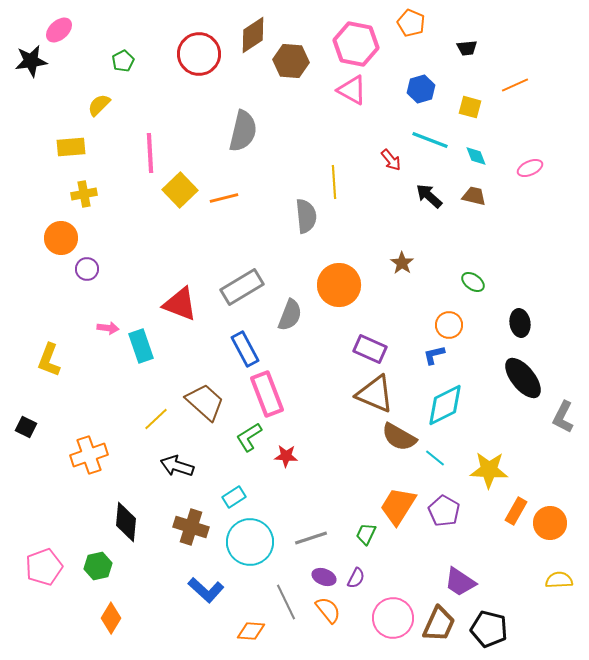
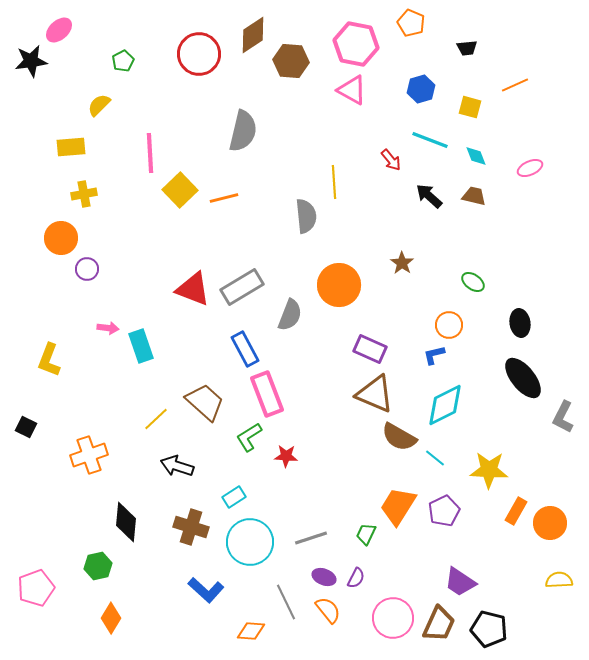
red triangle at (180, 304): moved 13 px right, 15 px up
purple pentagon at (444, 511): rotated 16 degrees clockwise
pink pentagon at (44, 567): moved 8 px left, 21 px down
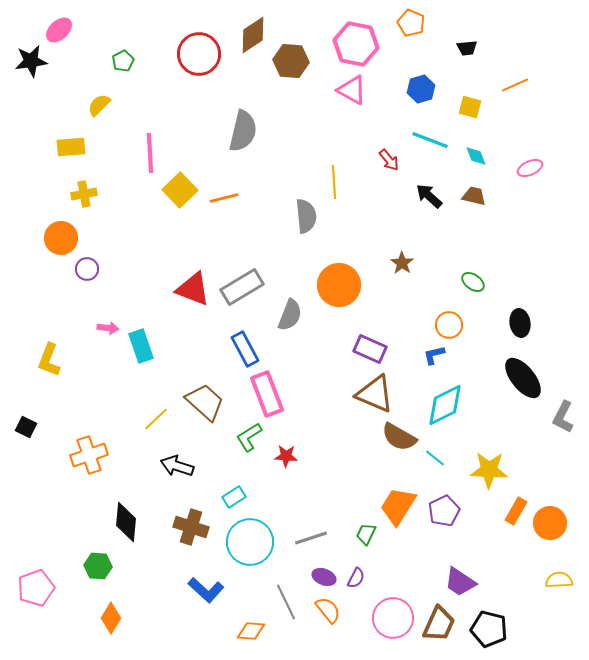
red arrow at (391, 160): moved 2 px left
green hexagon at (98, 566): rotated 16 degrees clockwise
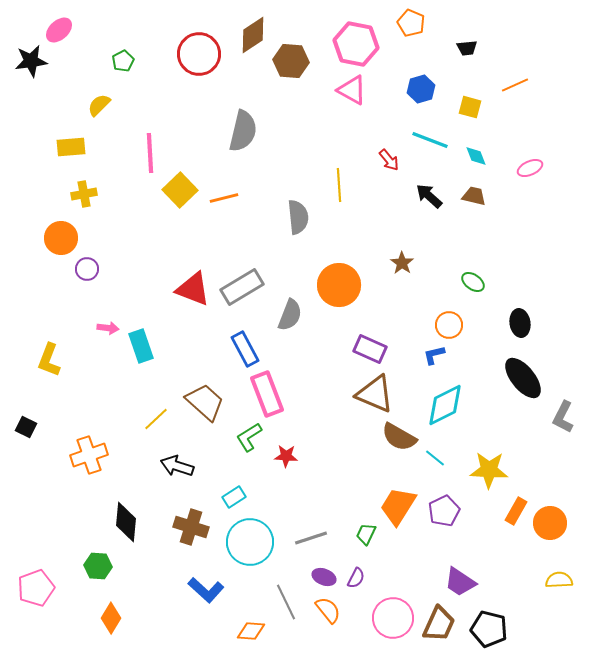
yellow line at (334, 182): moved 5 px right, 3 px down
gray semicircle at (306, 216): moved 8 px left, 1 px down
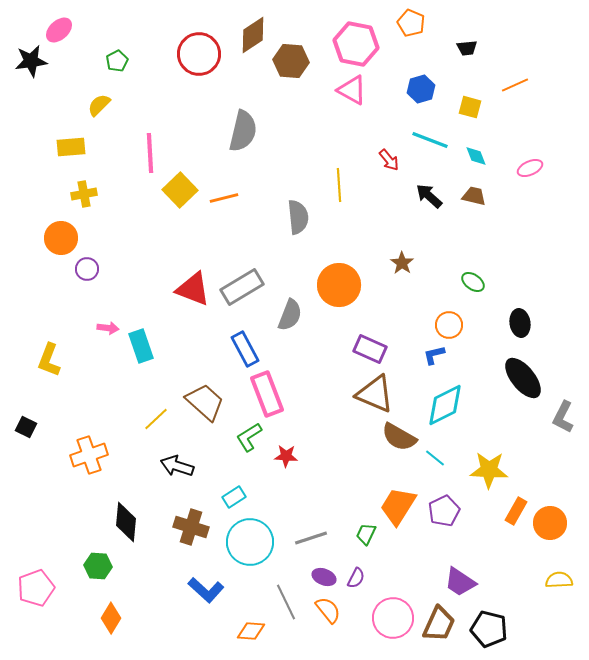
green pentagon at (123, 61): moved 6 px left
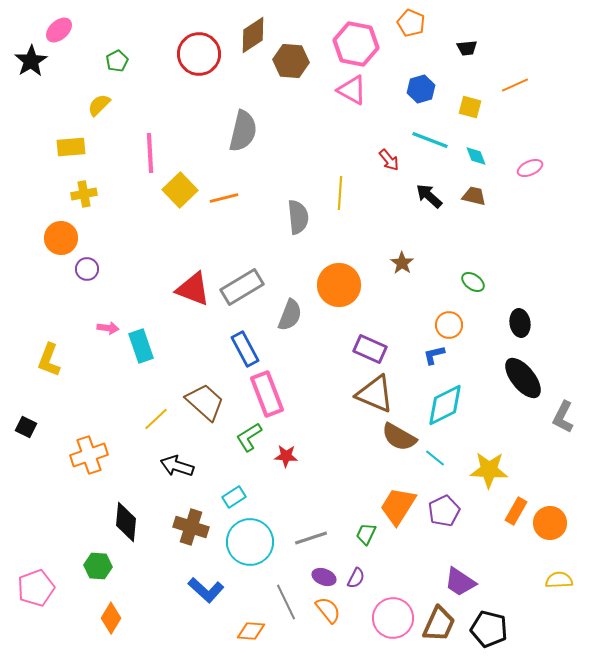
black star at (31, 61): rotated 24 degrees counterclockwise
yellow line at (339, 185): moved 1 px right, 8 px down; rotated 8 degrees clockwise
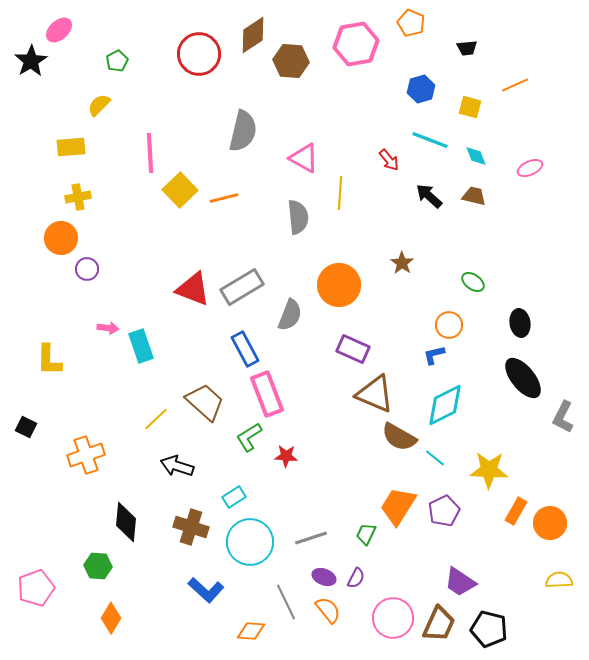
pink hexagon at (356, 44): rotated 21 degrees counterclockwise
pink triangle at (352, 90): moved 48 px left, 68 px down
yellow cross at (84, 194): moved 6 px left, 3 px down
purple rectangle at (370, 349): moved 17 px left
yellow L-shape at (49, 360): rotated 20 degrees counterclockwise
orange cross at (89, 455): moved 3 px left
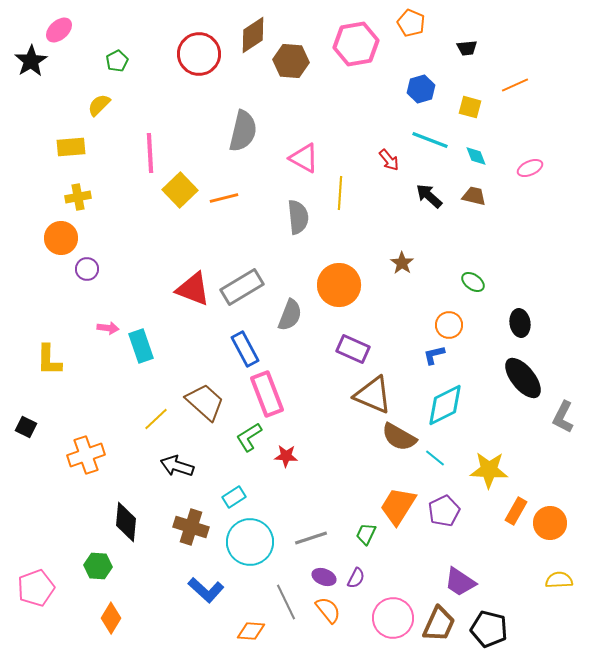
brown triangle at (375, 394): moved 2 px left, 1 px down
